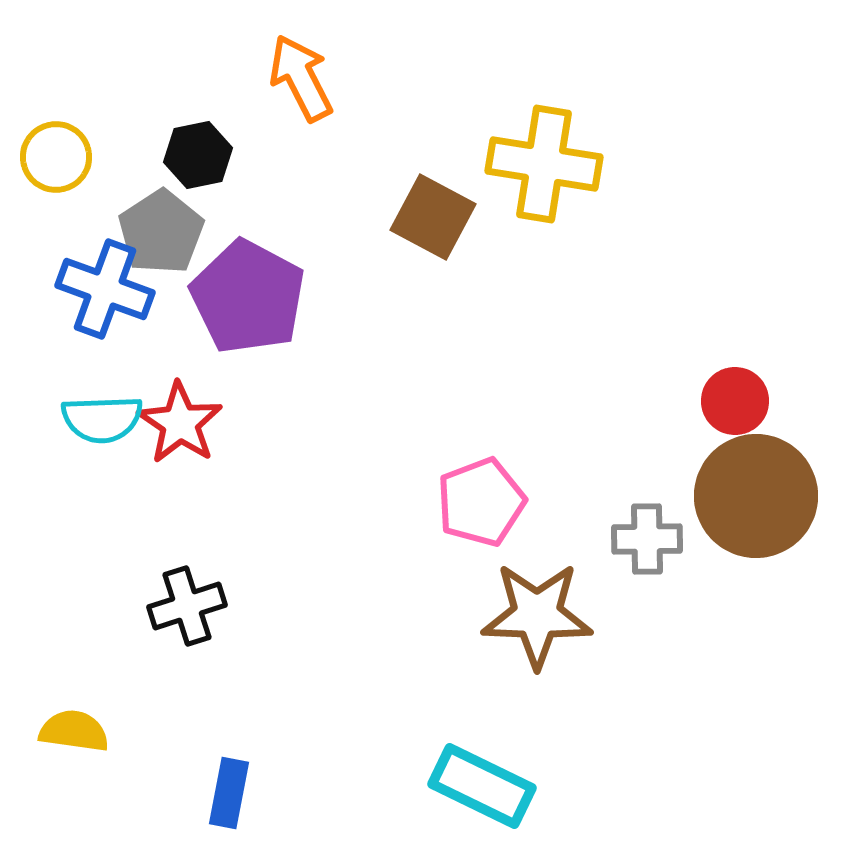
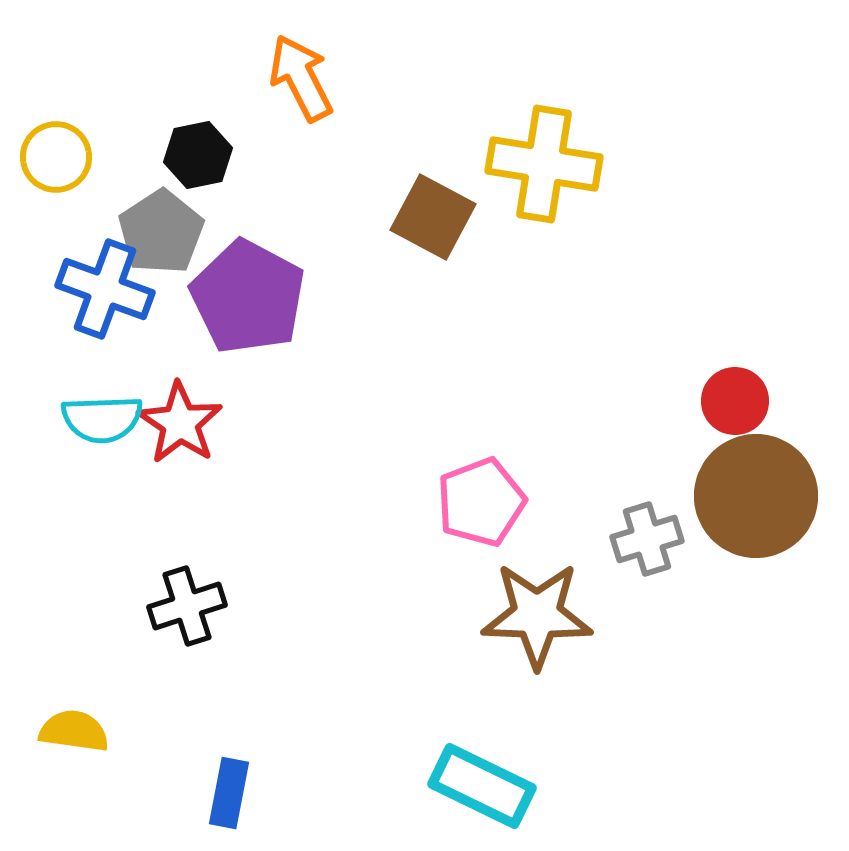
gray cross: rotated 16 degrees counterclockwise
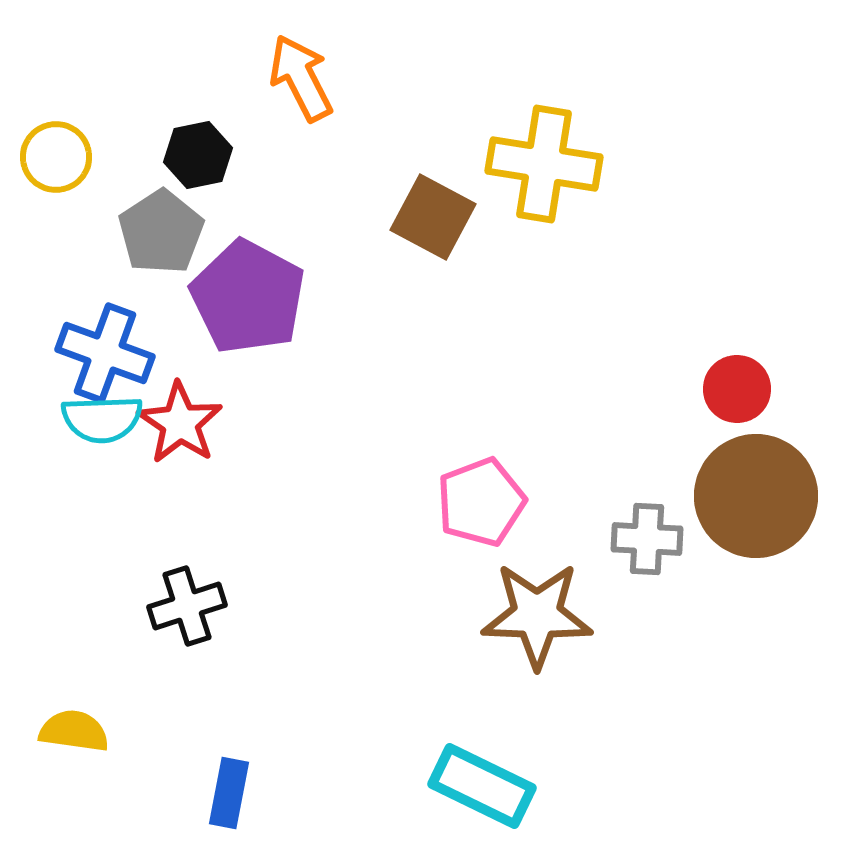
blue cross: moved 64 px down
red circle: moved 2 px right, 12 px up
gray cross: rotated 20 degrees clockwise
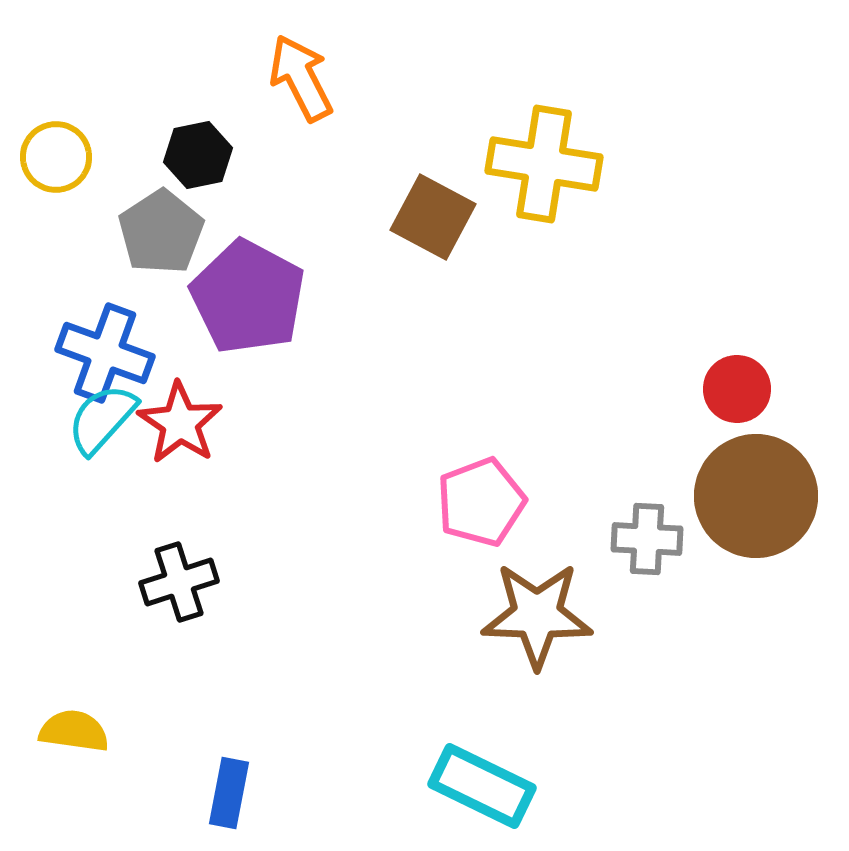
cyan semicircle: rotated 134 degrees clockwise
black cross: moved 8 px left, 24 px up
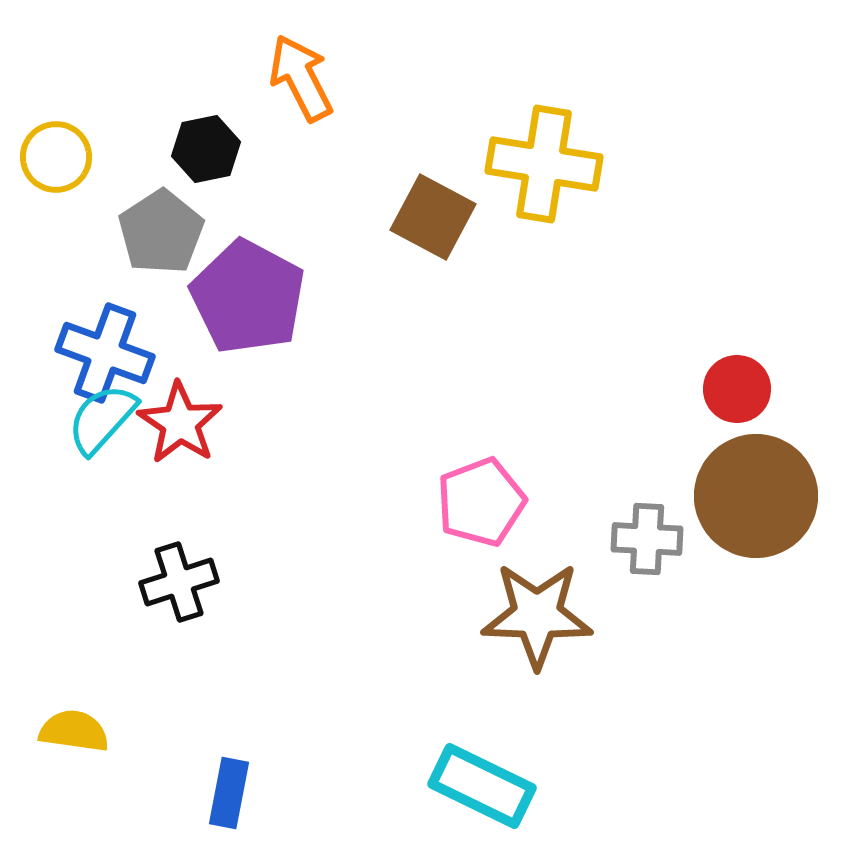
black hexagon: moved 8 px right, 6 px up
